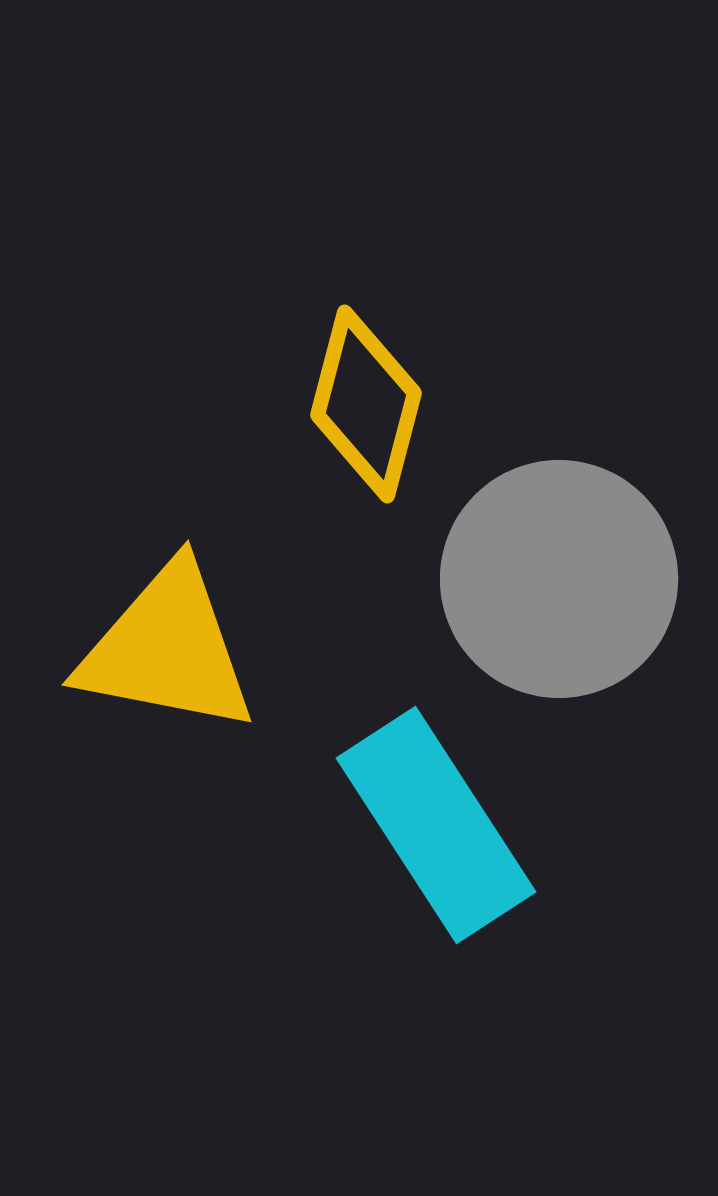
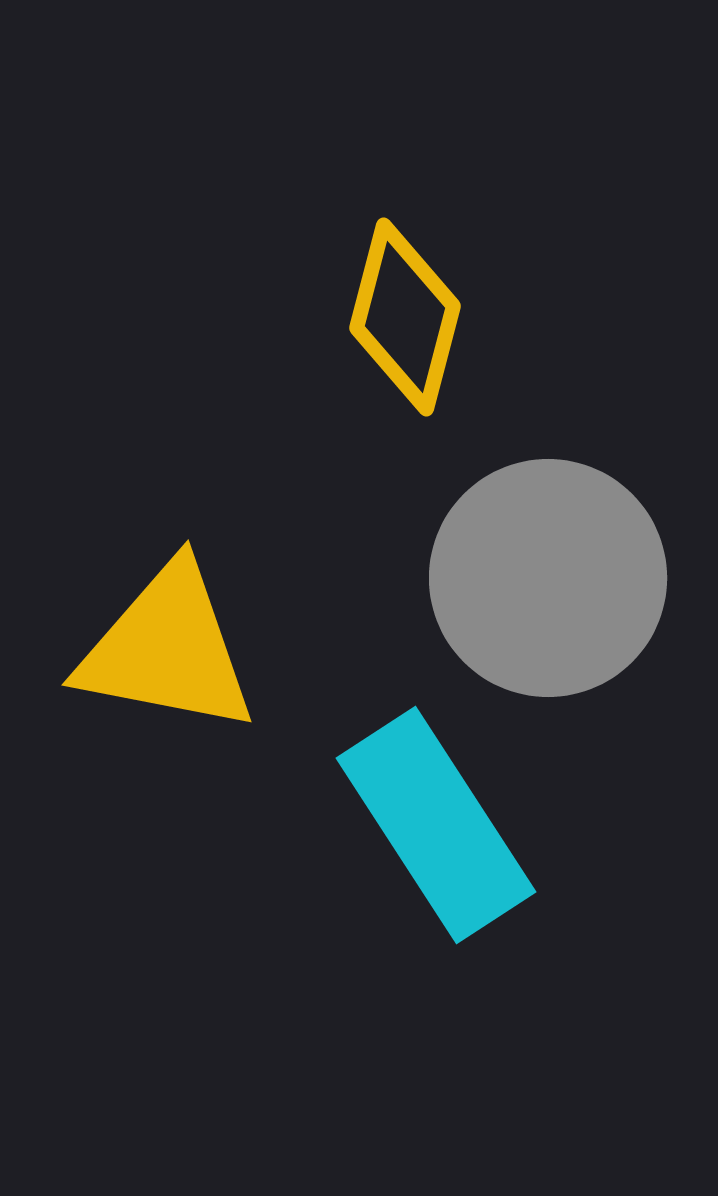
yellow diamond: moved 39 px right, 87 px up
gray circle: moved 11 px left, 1 px up
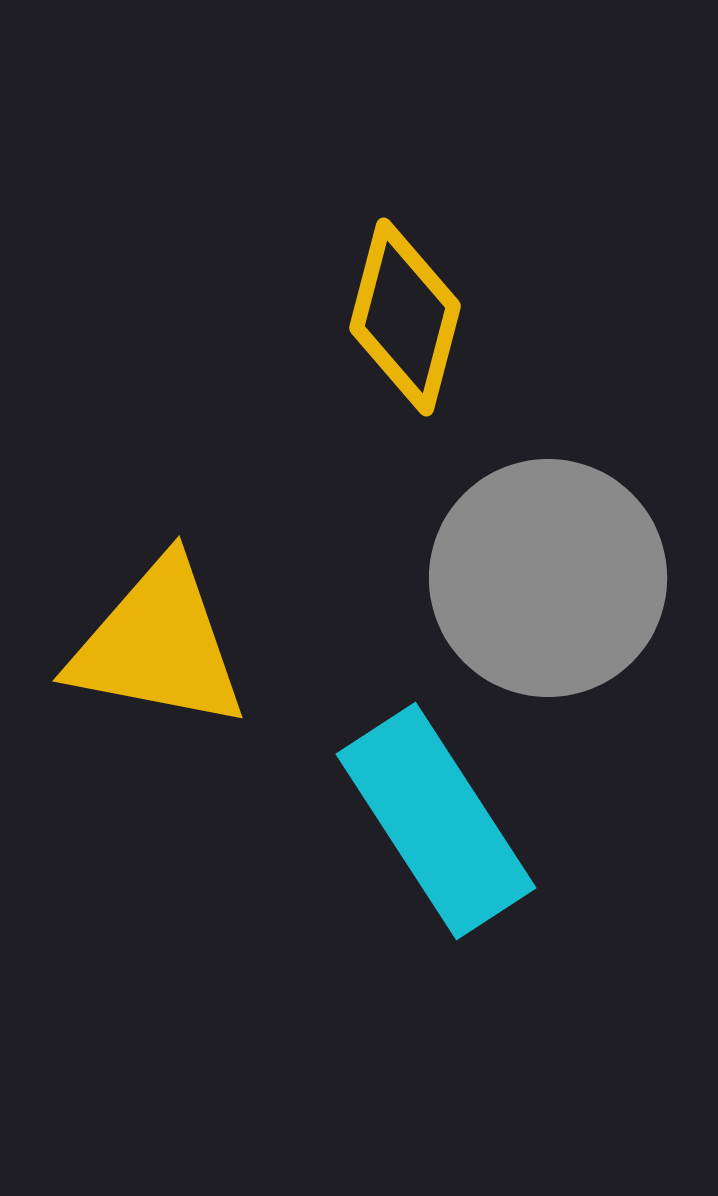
yellow triangle: moved 9 px left, 4 px up
cyan rectangle: moved 4 px up
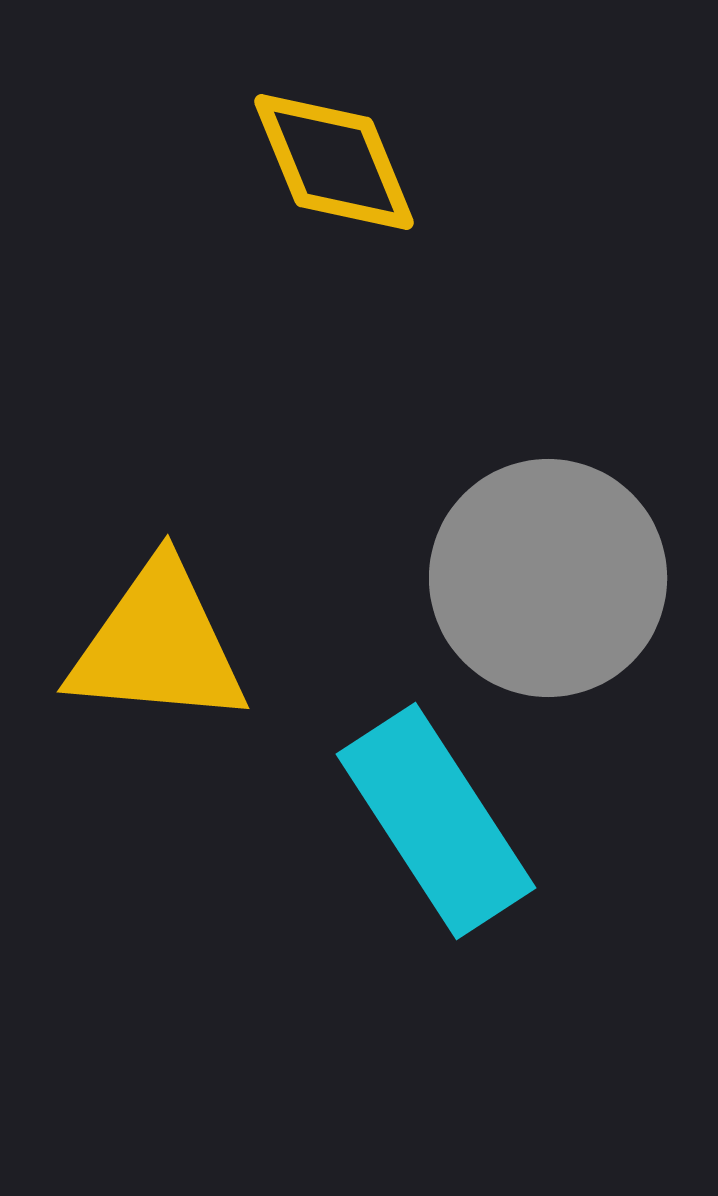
yellow diamond: moved 71 px left, 155 px up; rotated 37 degrees counterclockwise
yellow triangle: rotated 6 degrees counterclockwise
